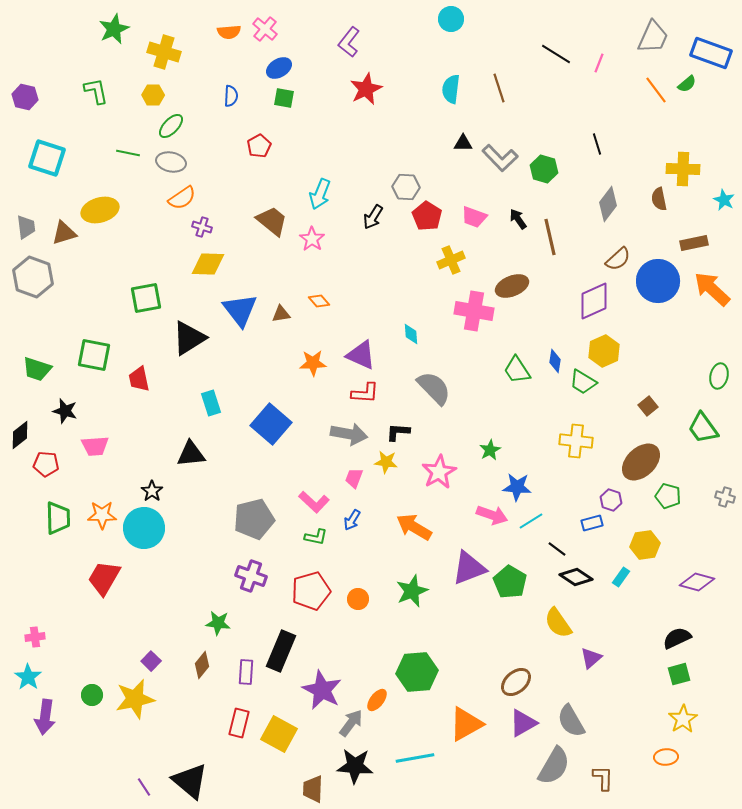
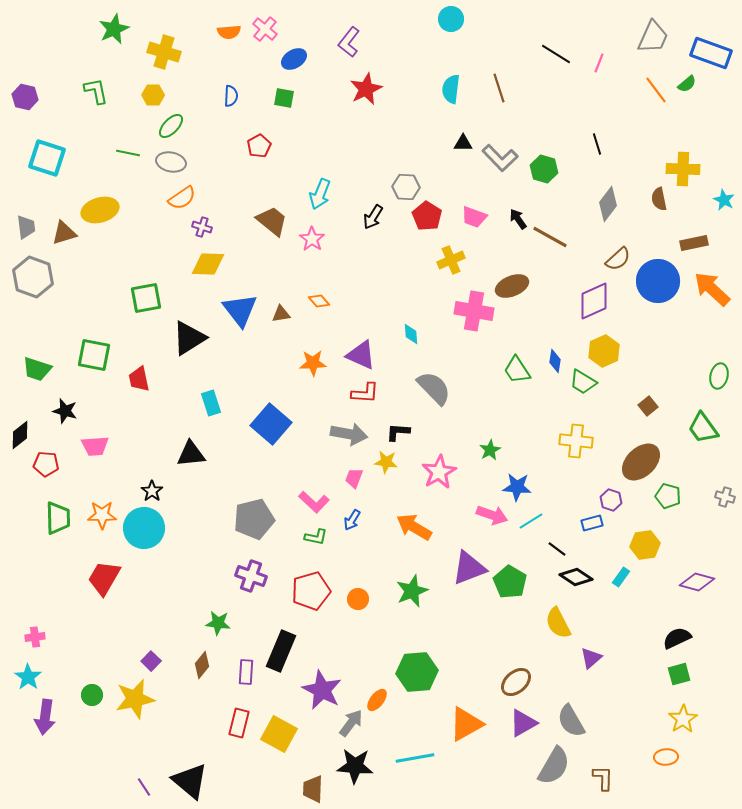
blue ellipse at (279, 68): moved 15 px right, 9 px up
brown line at (550, 237): rotated 48 degrees counterclockwise
yellow semicircle at (558, 623): rotated 8 degrees clockwise
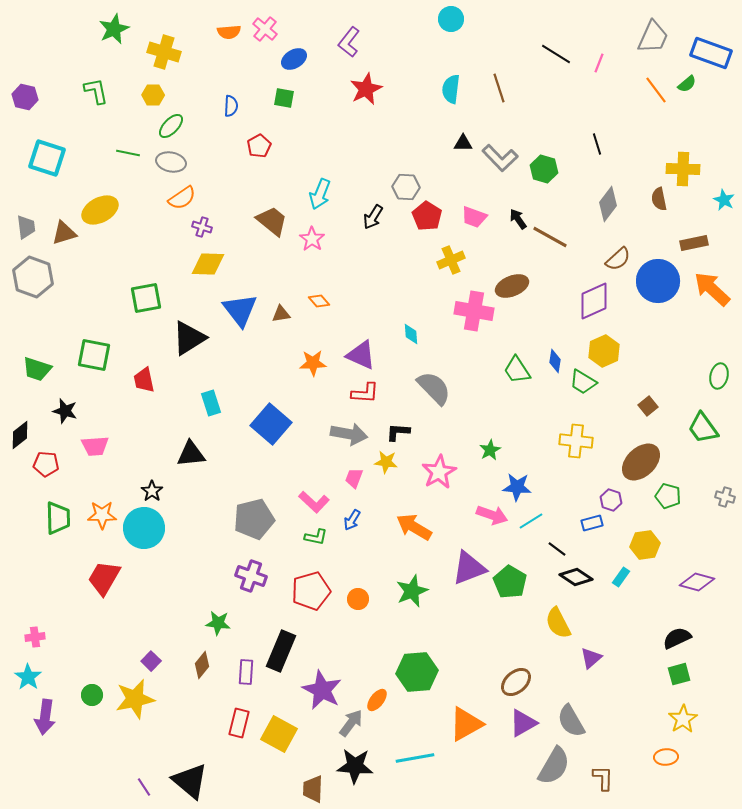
blue semicircle at (231, 96): moved 10 px down
yellow ellipse at (100, 210): rotated 12 degrees counterclockwise
red trapezoid at (139, 379): moved 5 px right, 1 px down
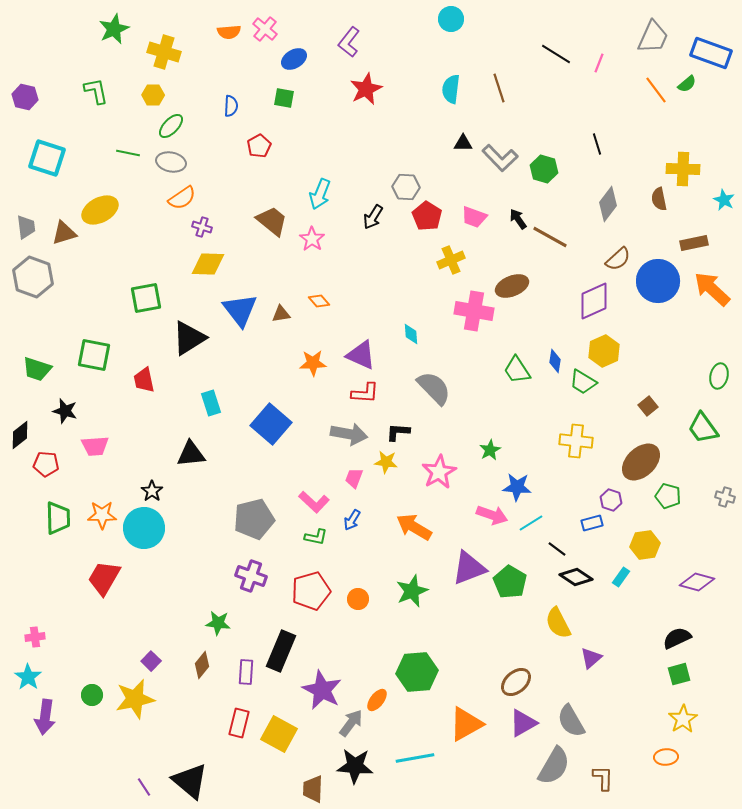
cyan line at (531, 521): moved 2 px down
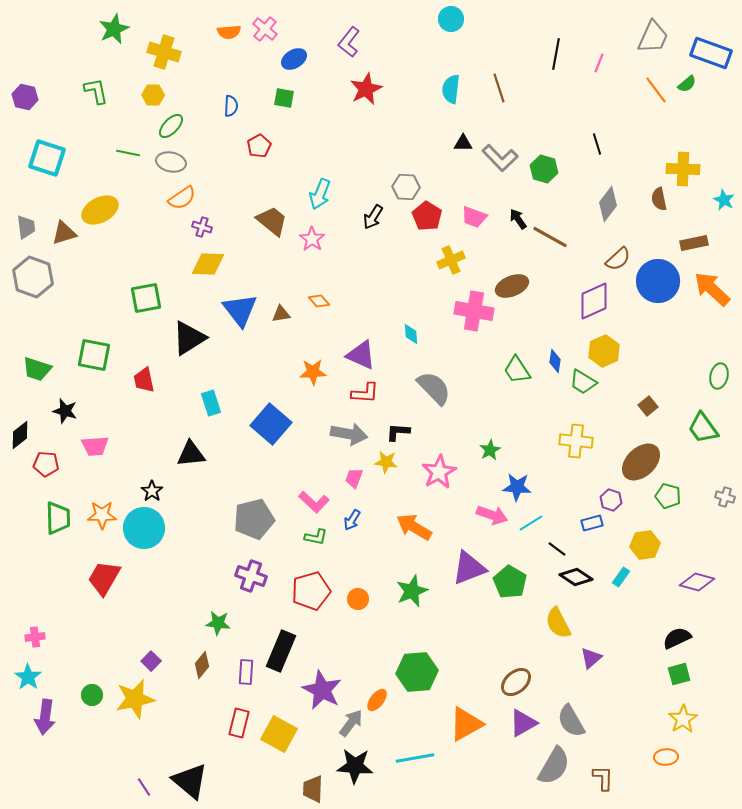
black line at (556, 54): rotated 68 degrees clockwise
orange star at (313, 363): moved 9 px down
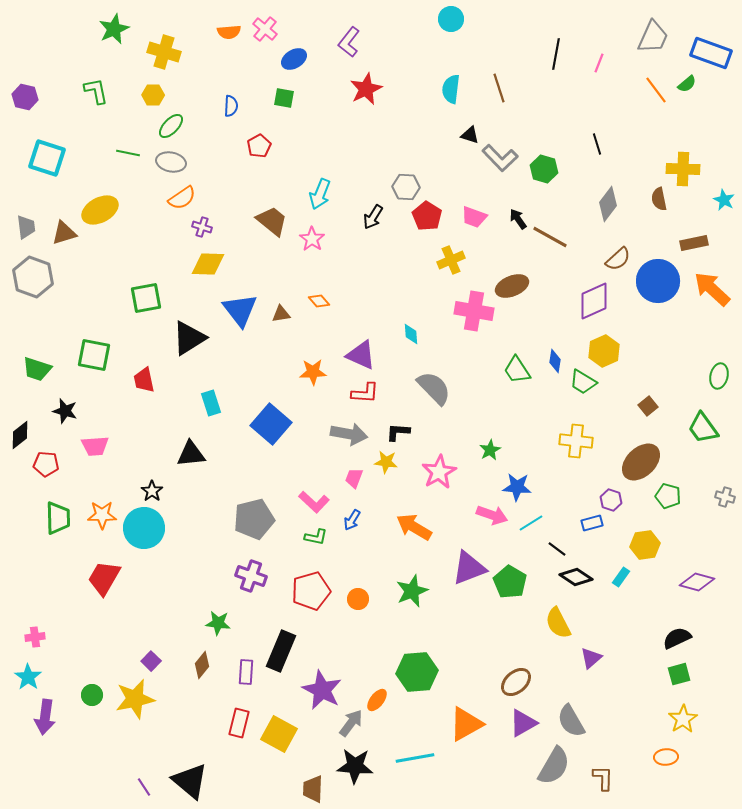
black triangle at (463, 143): moved 7 px right, 8 px up; rotated 18 degrees clockwise
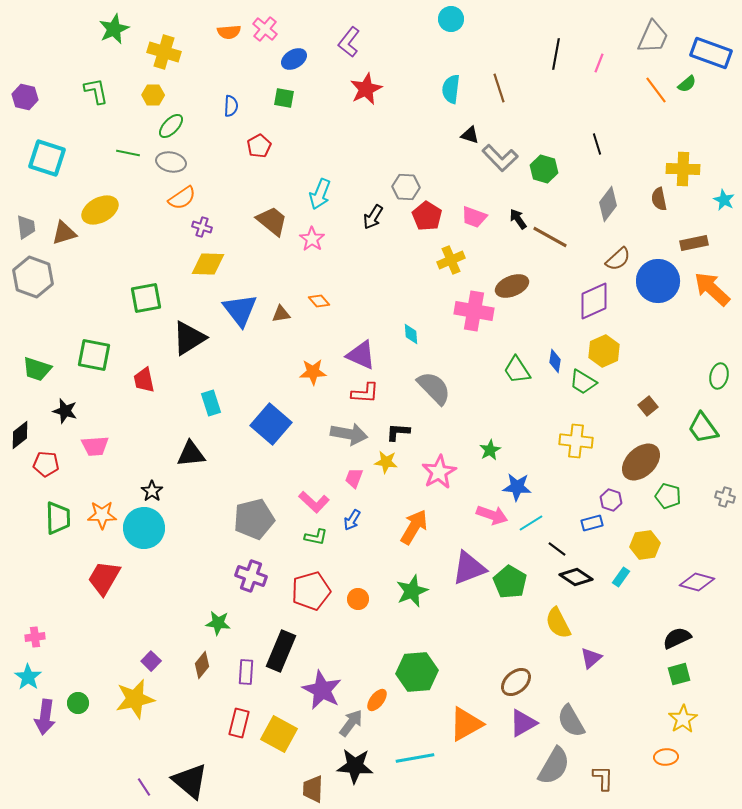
orange arrow at (414, 527): rotated 90 degrees clockwise
green circle at (92, 695): moved 14 px left, 8 px down
